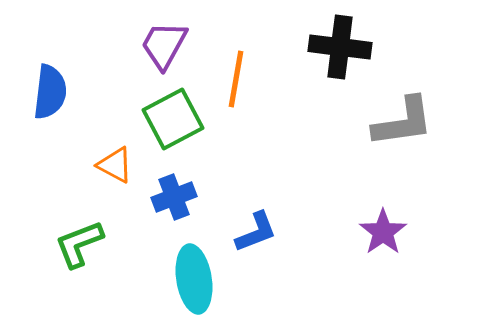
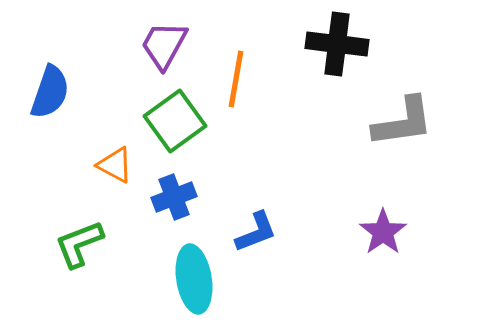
black cross: moved 3 px left, 3 px up
blue semicircle: rotated 12 degrees clockwise
green square: moved 2 px right, 2 px down; rotated 8 degrees counterclockwise
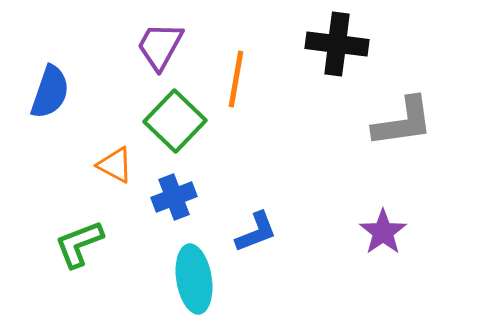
purple trapezoid: moved 4 px left, 1 px down
green square: rotated 10 degrees counterclockwise
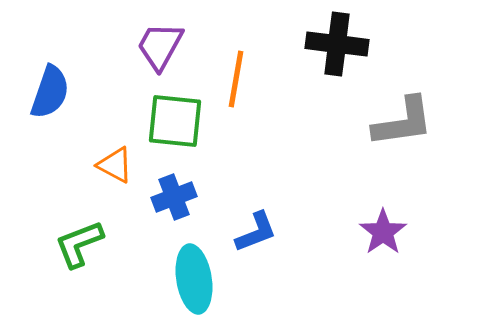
green square: rotated 38 degrees counterclockwise
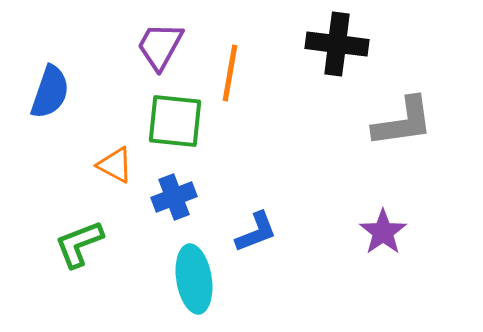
orange line: moved 6 px left, 6 px up
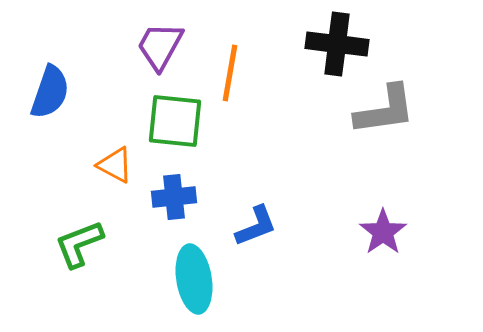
gray L-shape: moved 18 px left, 12 px up
blue cross: rotated 15 degrees clockwise
blue L-shape: moved 6 px up
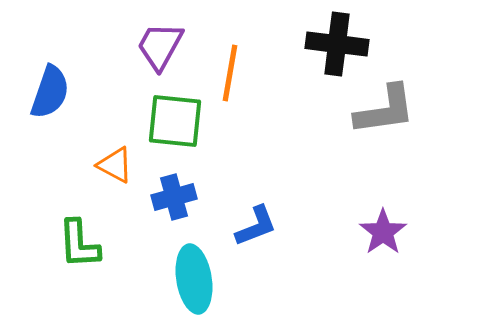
blue cross: rotated 9 degrees counterclockwise
green L-shape: rotated 72 degrees counterclockwise
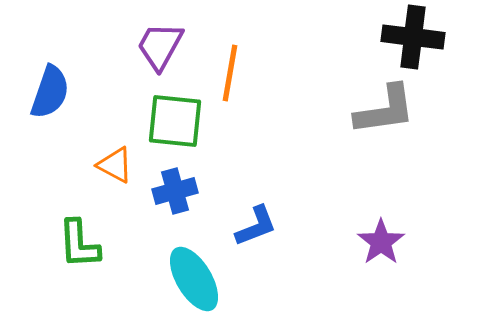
black cross: moved 76 px right, 7 px up
blue cross: moved 1 px right, 6 px up
purple star: moved 2 px left, 10 px down
cyan ellipse: rotated 22 degrees counterclockwise
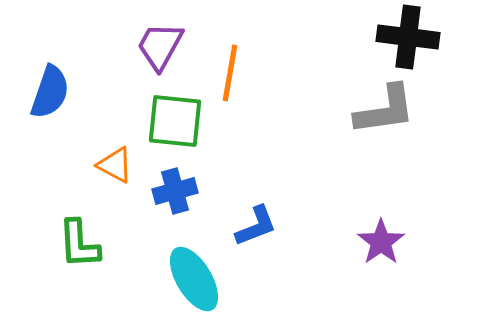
black cross: moved 5 px left
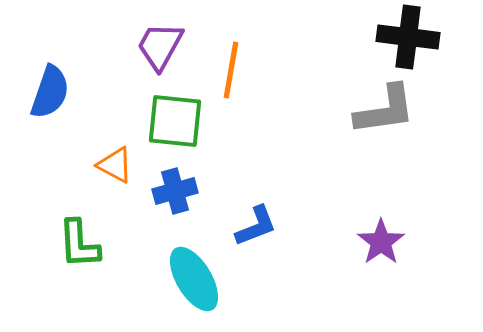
orange line: moved 1 px right, 3 px up
